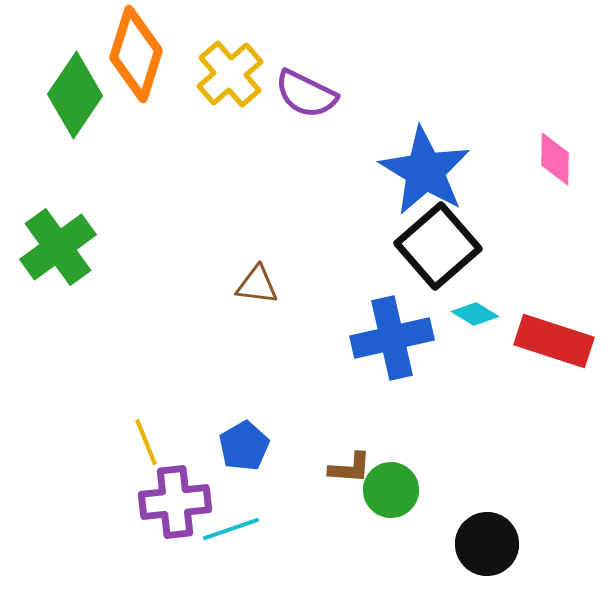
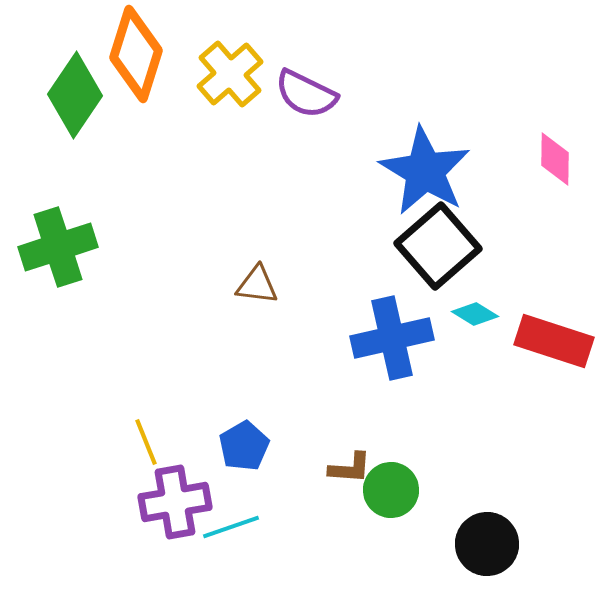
green cross: rotated 18 degrees clockwise
purple cross: rotated 4 degrees counterclockwise
cyan line: moved 2 px up
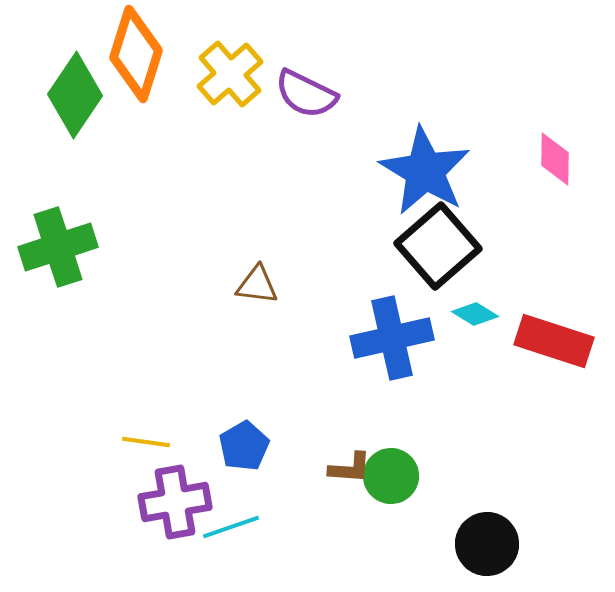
yellow line: rotated 60 degrees counterclockwise
green circle: moved 14 px up
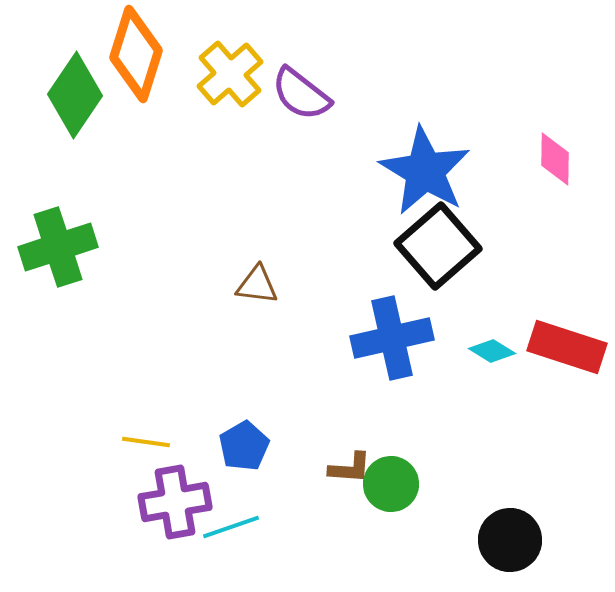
purple semicircle: moved 5 px left; rotated 12 degrees clockwise
cyan diamond: moved 17 px right, 37 px down
red rectangle: moved 13 px right, 6 px down
green circle: moved 8 px down
black circle: moved 23 px right, 4 px up
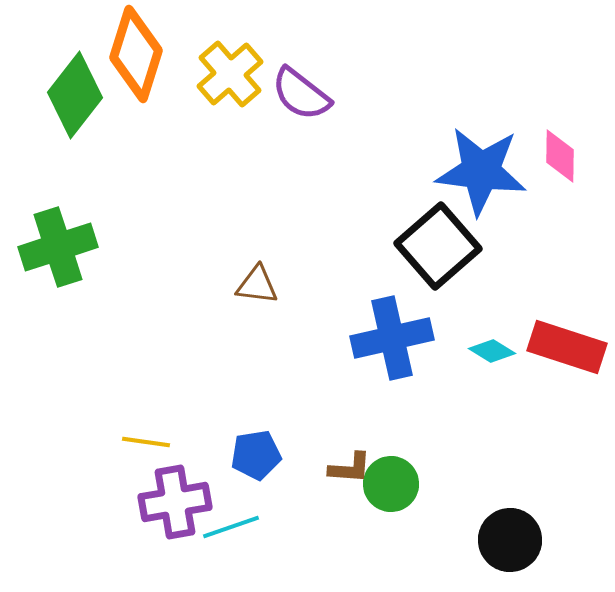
green diamond: rotated 4 degrees clockwise
pink diamond: moved 5 px right, 3 px up
blue star: moved 56 px right; rotated 24 degrees counterclockwise
blue pentagon: moved 12 px right, 9 px down; rotated 21 degrees clockwise
